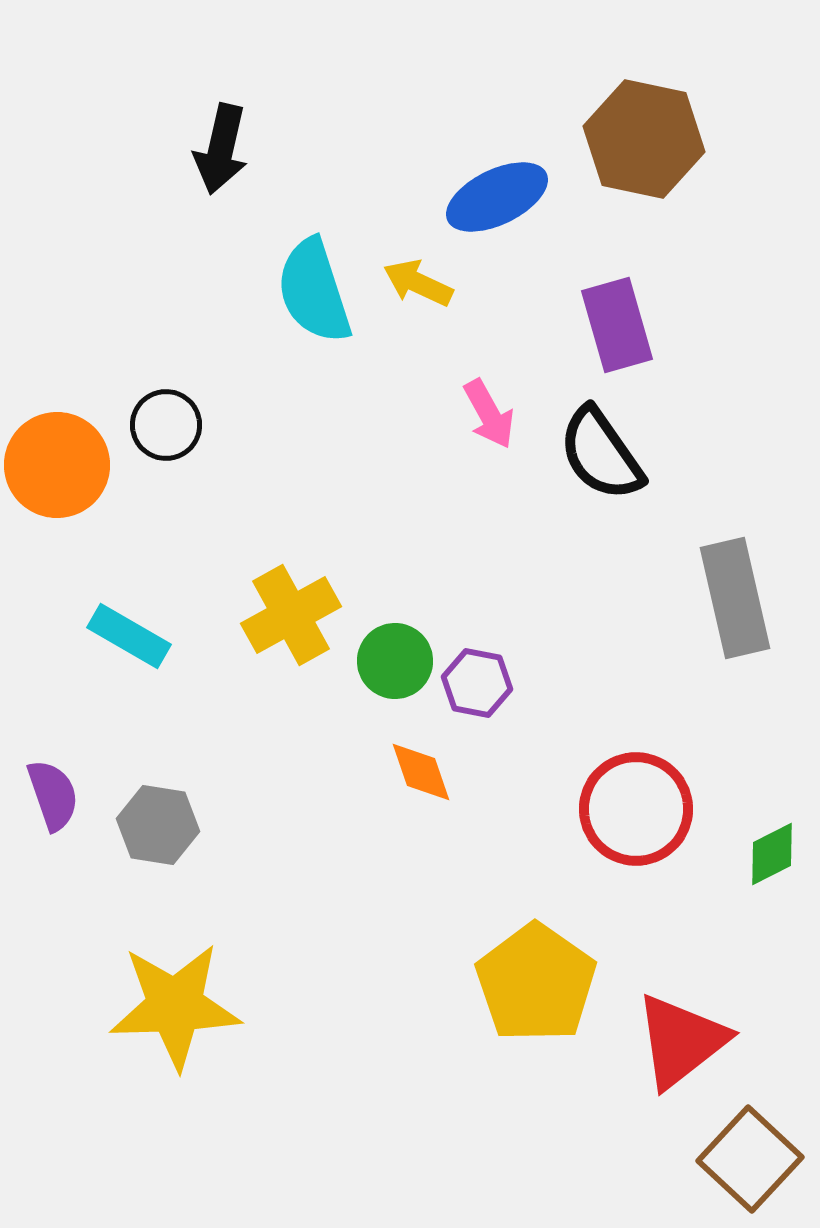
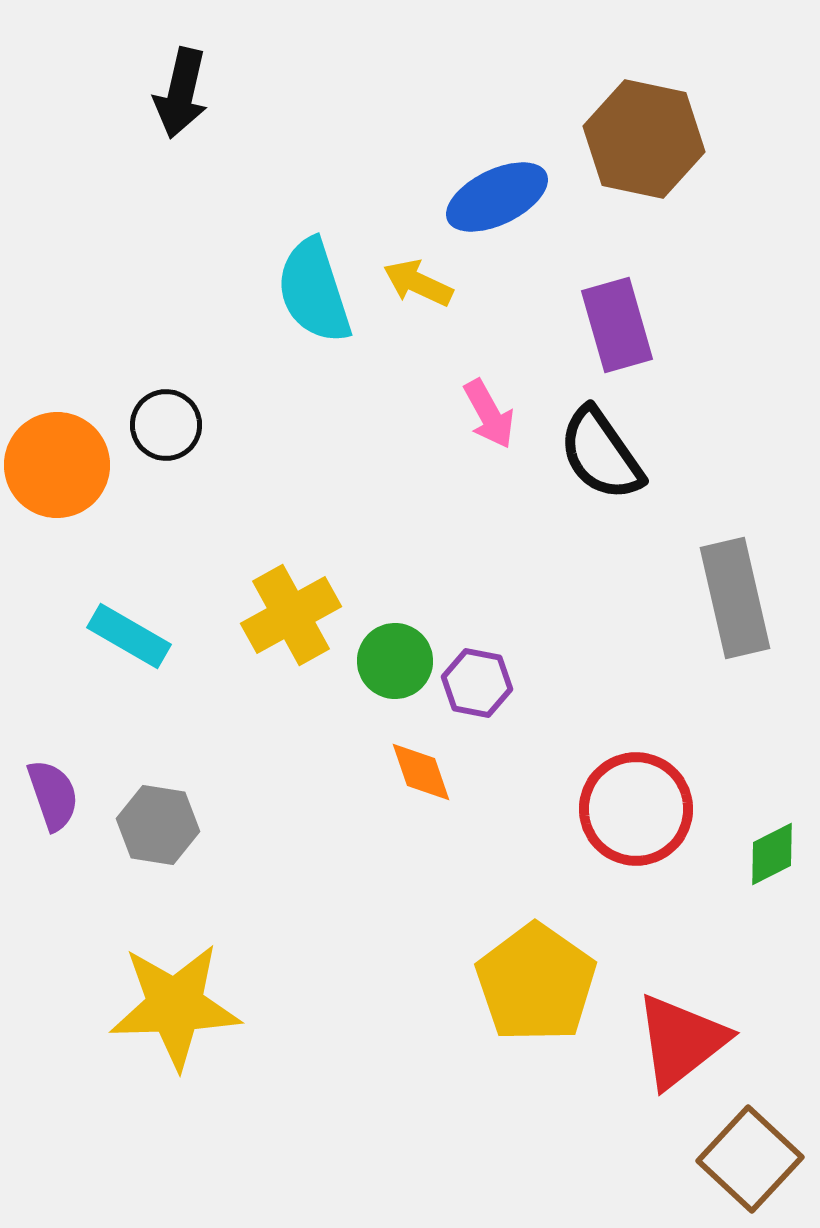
black arrow: moved 40 px left, 56 px up
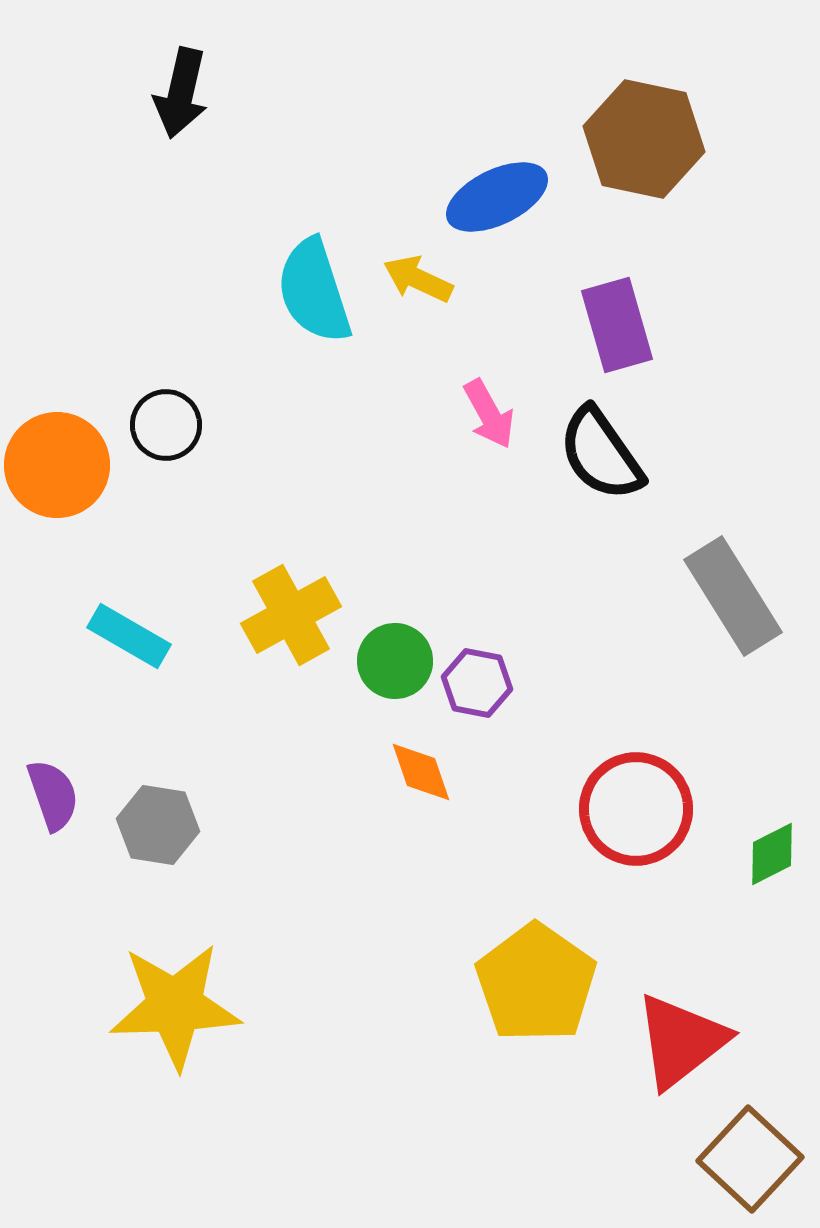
yellow arrow: moved 4 px up
gray rectangle: moved 2 px left, 2 px up; rotated 19 degrees counterclockwise
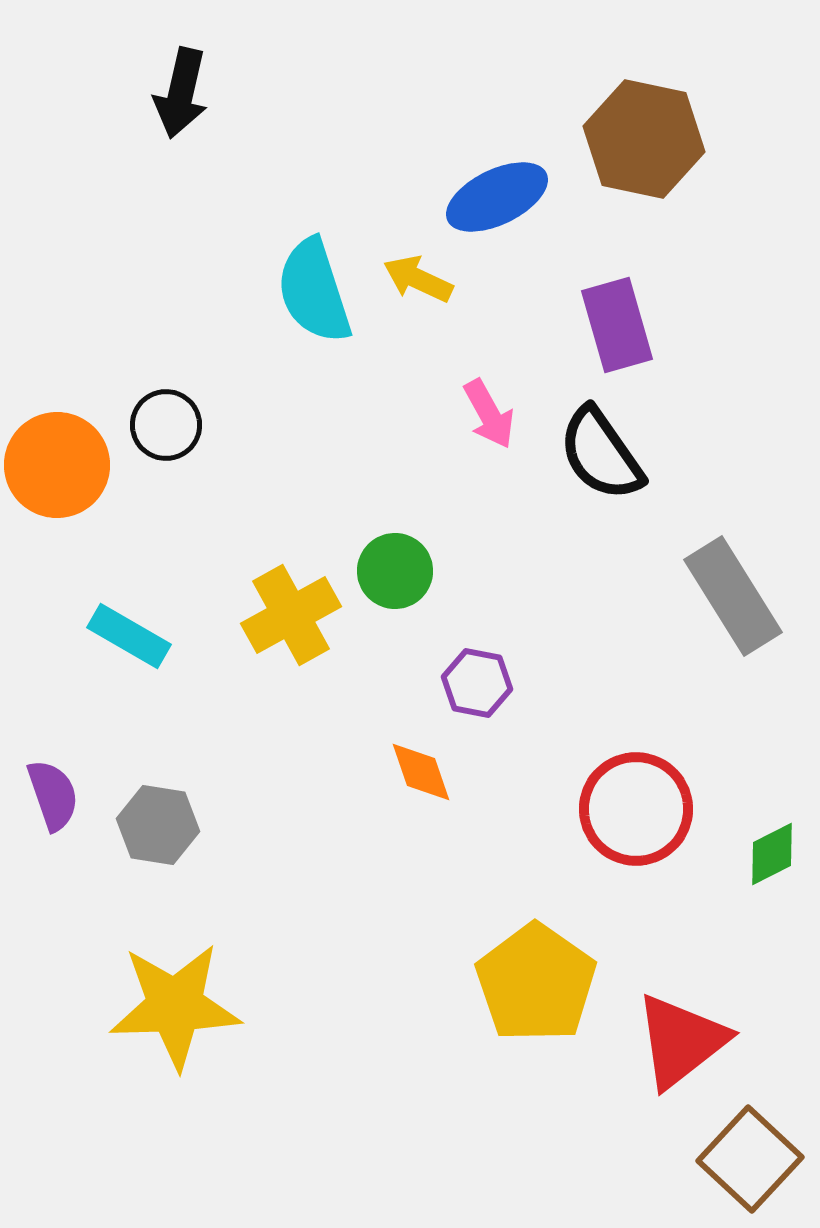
green circle: moved 90 px up
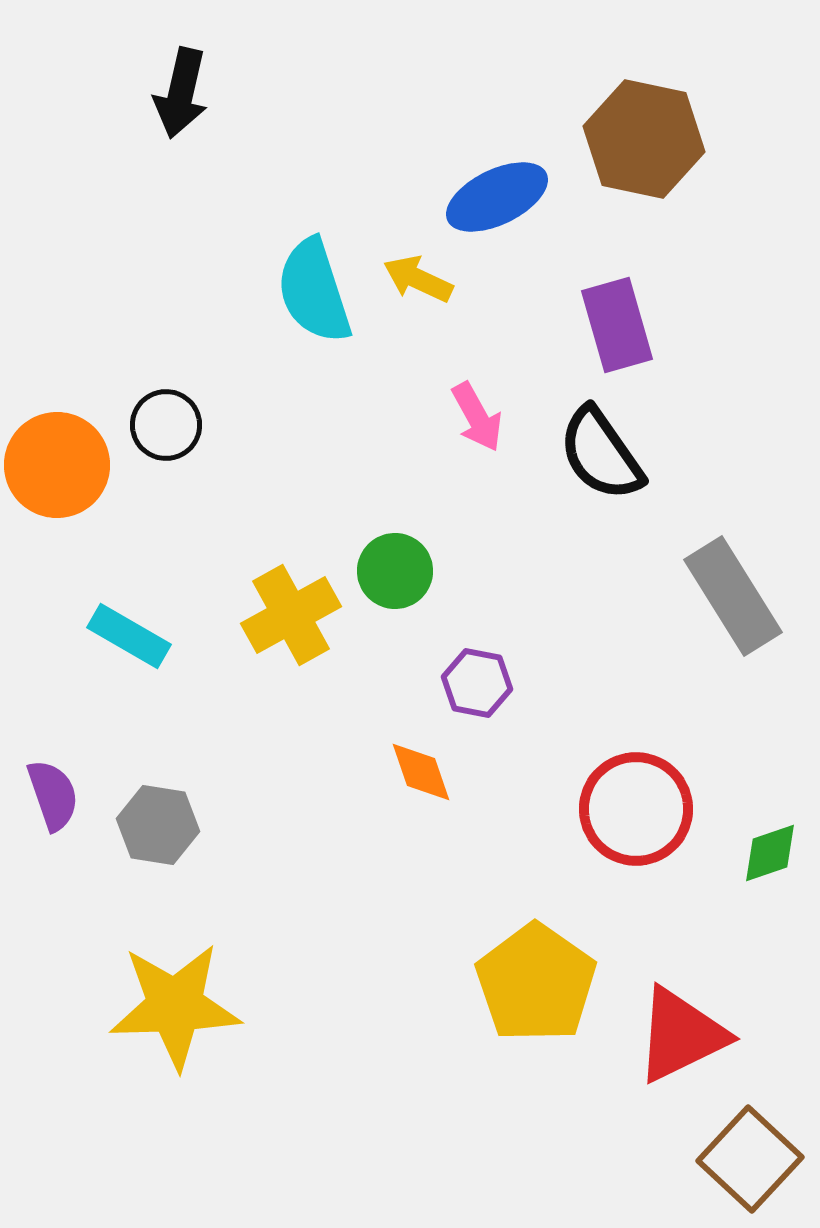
pink arrow: moved 12 px left, 3 px down
green diamond: moved 2 px left, 1 px up; rotated 8 degrees clockwise
red triangle: moved 6 px up; rotated 12 degrees clockwise
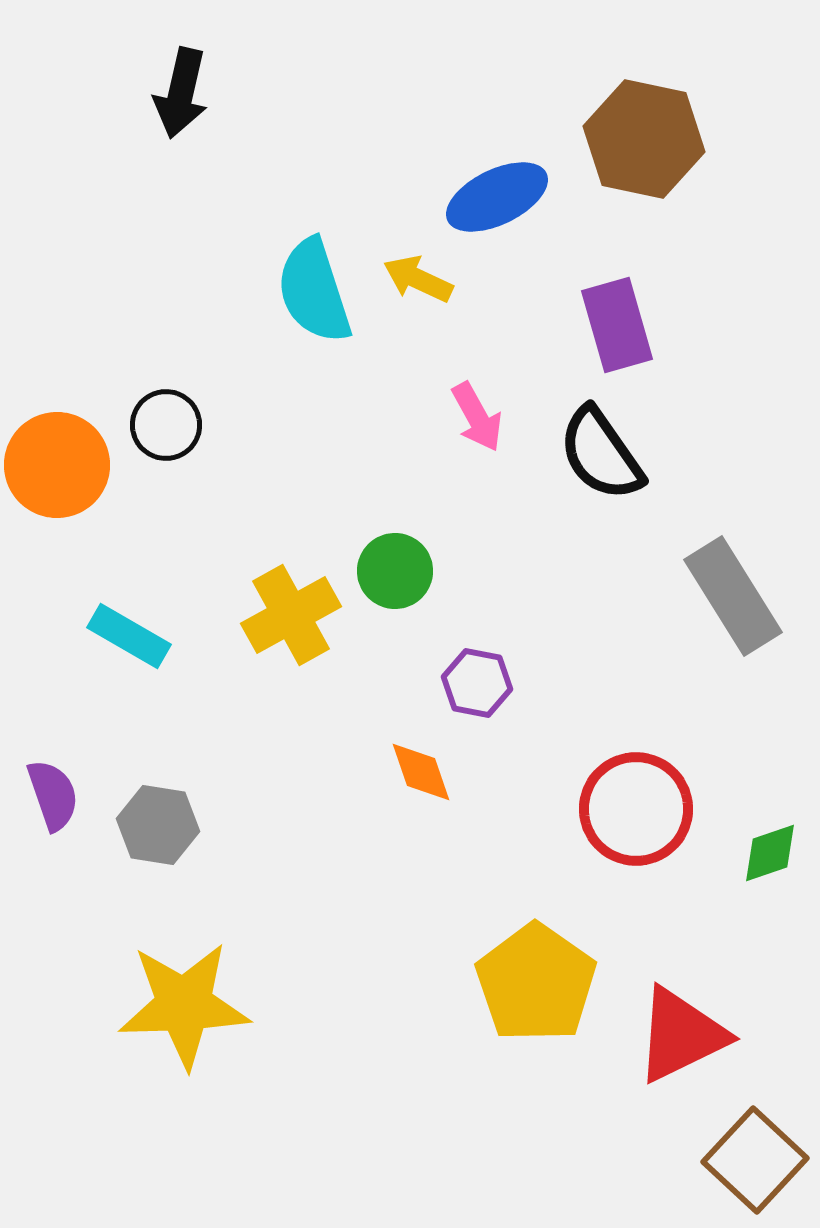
yellow star: moved 9 px right, 1 px up
brown square: moved 5 px right, 1 px down
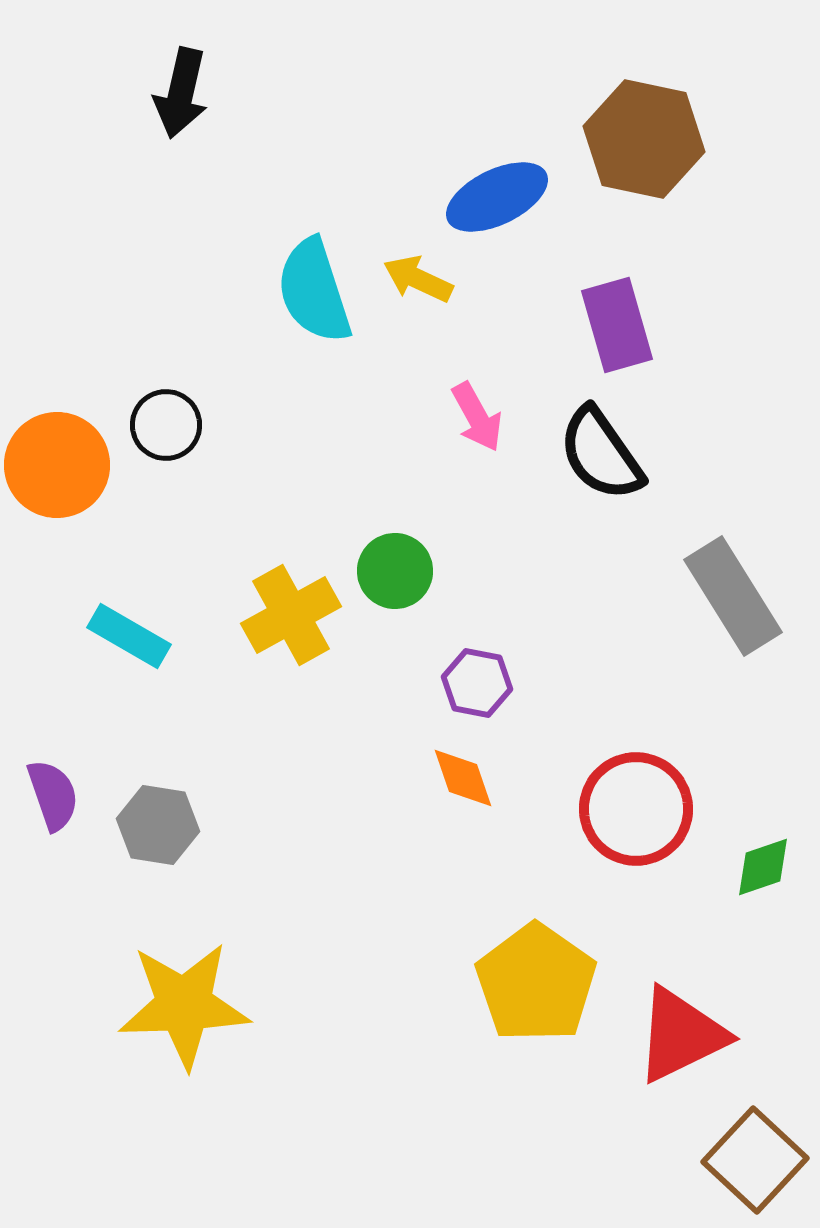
orange diamond: moved 42 px right, 6 px down
green diamond: moved 7 px left, 14 px down
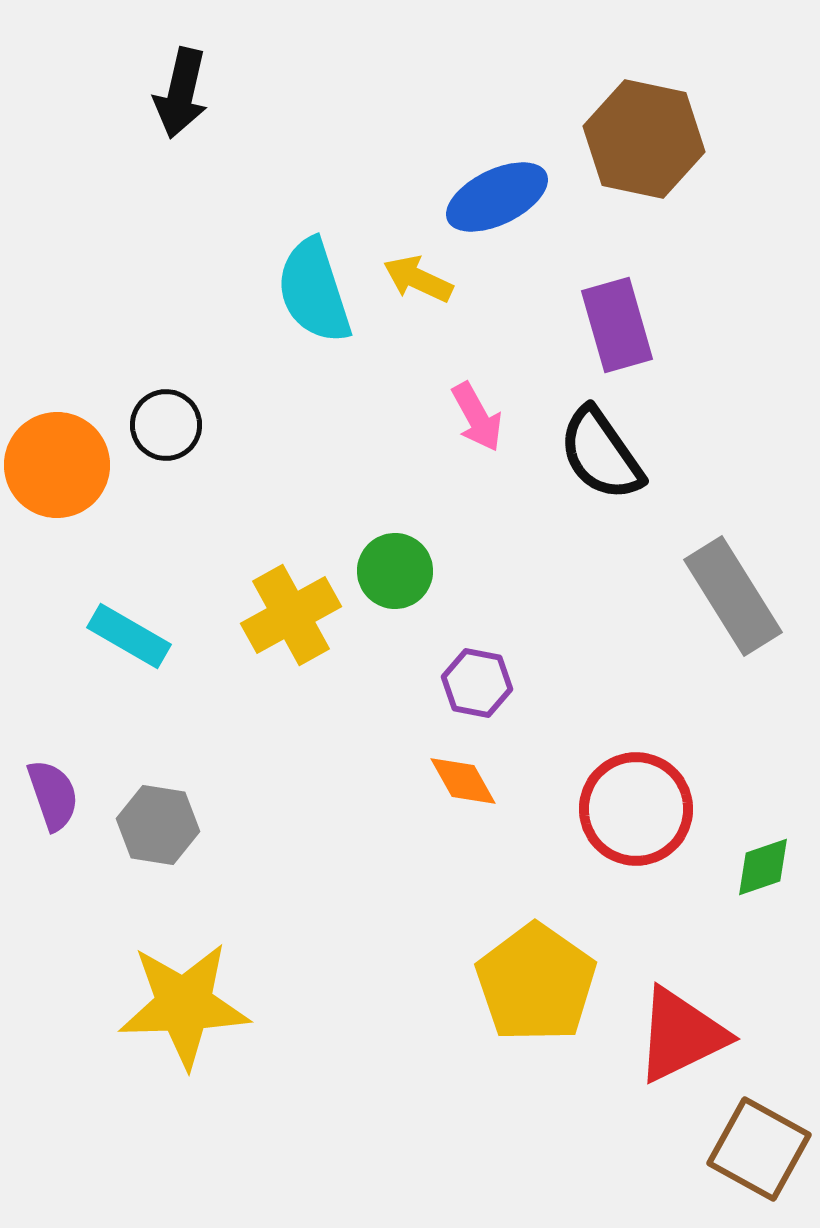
orange diamond: moved 3 px down; rotated 10 degrees counterclockwise
brown square: moved 4 px right, 11 px up; rotated 14 degrees counterclockwise
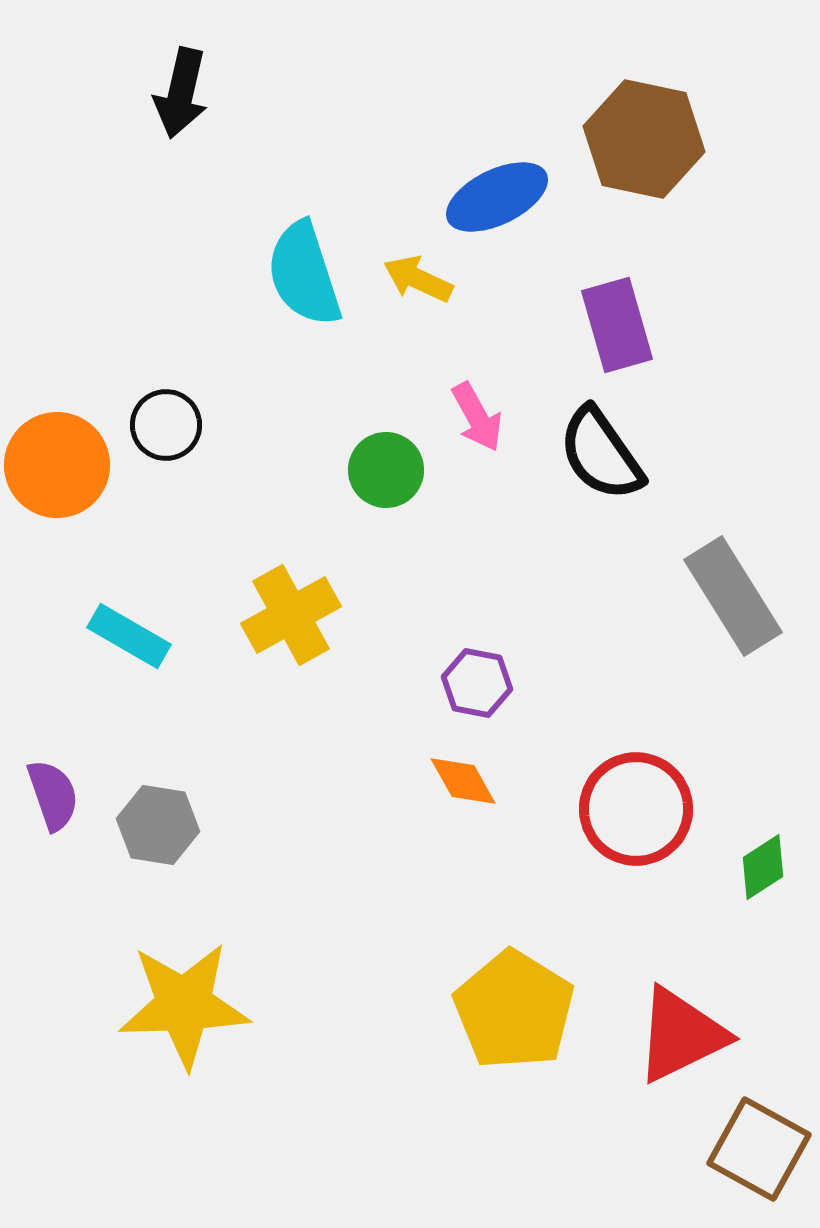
cyan semicircle: moved 10 px left, 17 px up
green circle: moved 9 px left, 101 px up
green diamond: rotated 14 degrees counterclockwise
yellow pentagon: moved 22 px left, 27 px down; rotated 3 degrees counterclockwise
